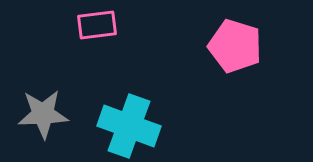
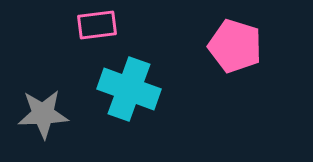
cyan cross: moved 37 px up
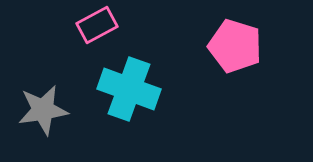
pink rectangle: rotated 21 degrees counterclockwise
gray star: moved 4 px up; rotated 6 degrees counterclockwise
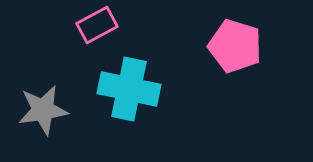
cyan cross: rotated 8 degrees counterclockwise
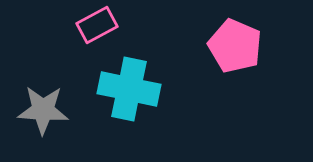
pink pentagon: rotated 6 degrees clockwise
gray star: rotated 12 degrees clockwise
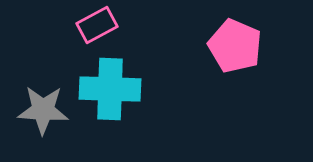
cyan cross: moved 19 px left; rotated 10 degrees counterclockwise
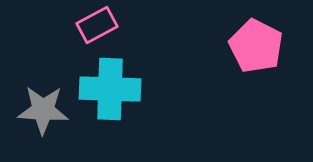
pink pentagon: moved 21 px right; rotated 4 degrees clockwise
